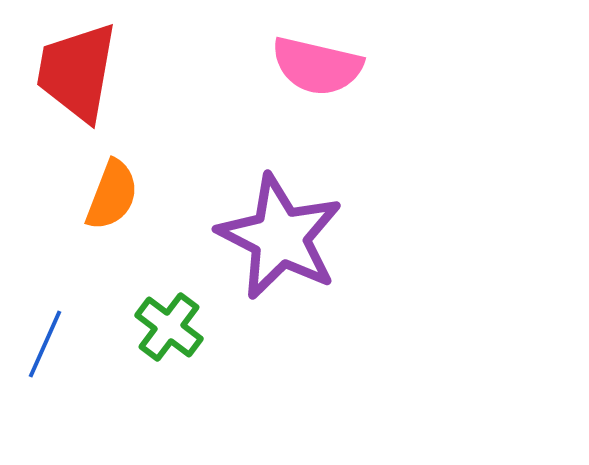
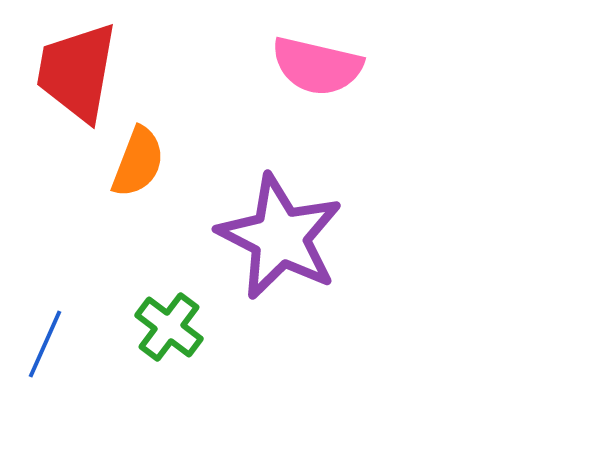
orange semicircle: moved 26 px right, 33 px up
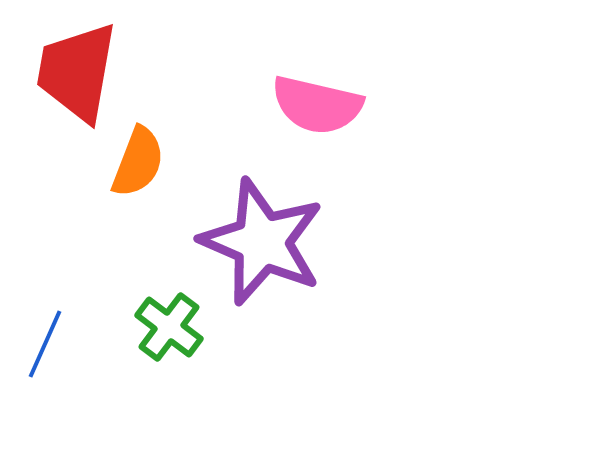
pink semicircle: moved 39 px down
purple star: moved 18 px left, 5 px down; rotated 4 degrees counterclockwise
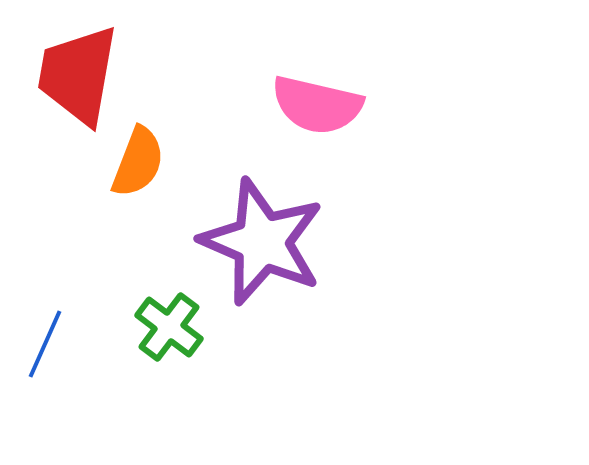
red trapezoid: moved 1 px right, 3 px down
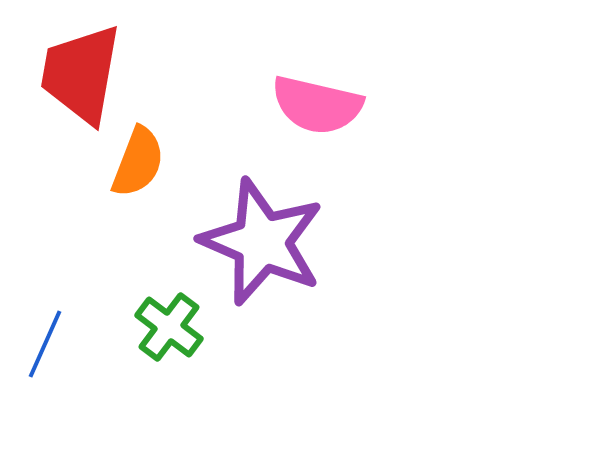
red trapezoid: moved 3 px right, 1 px up
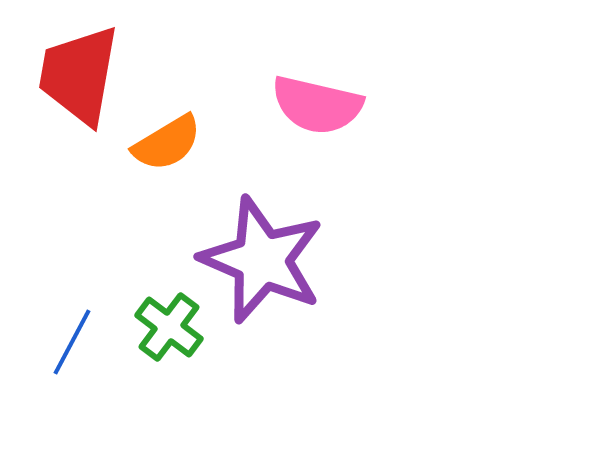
red trapezoid: moved 2 px left, 1 px down
orange semicircle: moved 29 px right, 19 px up; rotated 38 degrees clockwise
purple star: moved 18 px down
blue line: moved 27 px right, 2 px up; rotated 4 degrees clockwise
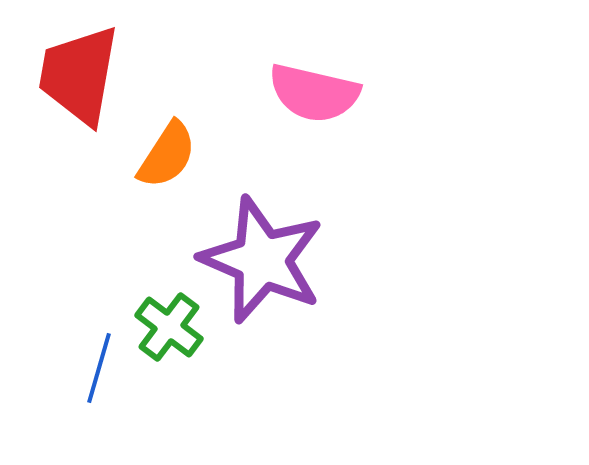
pink semicircle: moved 3 px left, 12 px up
orange semicircle: moved 12 px down; rotated 26 degrees counterclockwise
blue line: moved 27 px right, 26 px down; rotated 12 degrees counterclockwise
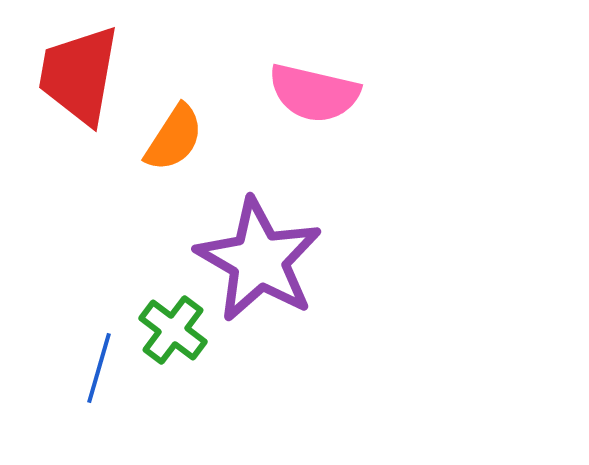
orange semicircle: moved 7 px right, 17 px up
purple star: moved 3 px left; rotated 7 degrees clockwise
green cross: moved 4 px right, 3 px down
